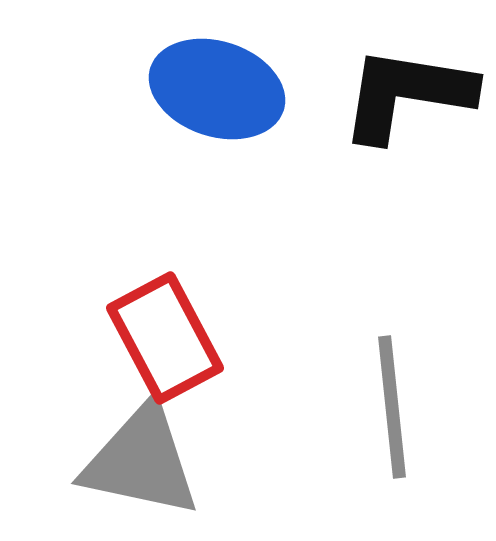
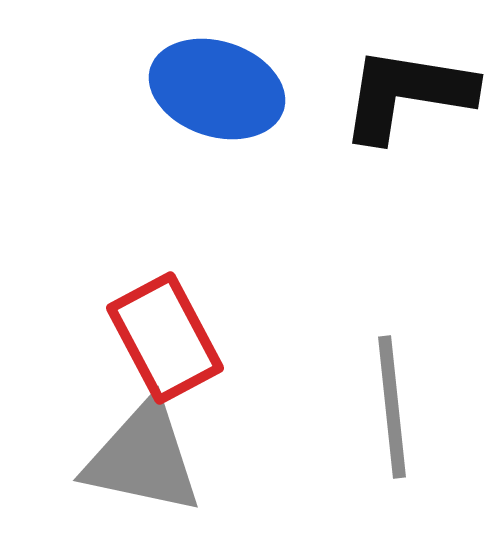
gray triangle: moved 2 px right, 3 px up
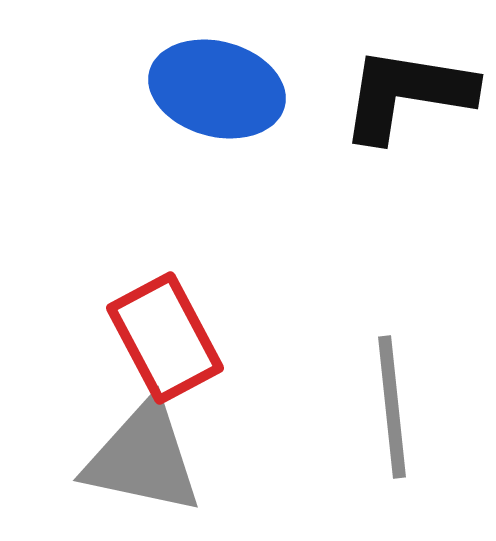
blue ellipse: rotated 3 degrees counterclockwise
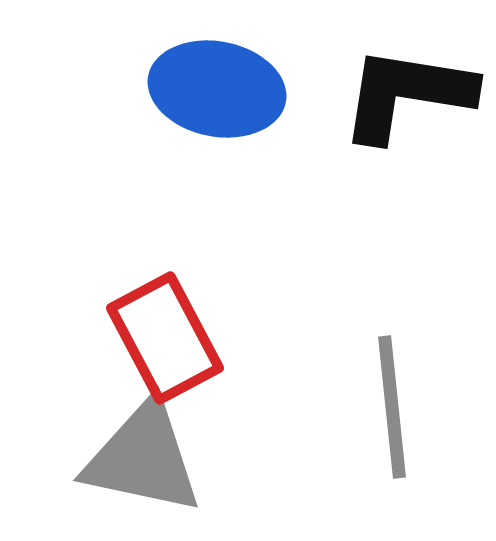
blue ellipse: rotated 4 degrees counterclockwise
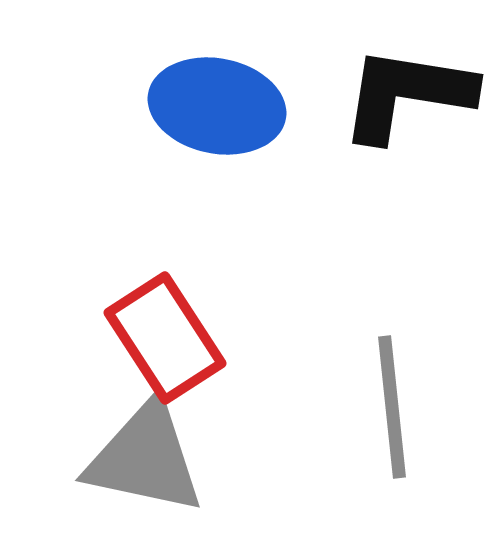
blue ellipse: moved 17 px down
red rectangle: rotated 5 degrees counterclockwise
gray triangle: moved 2 px right
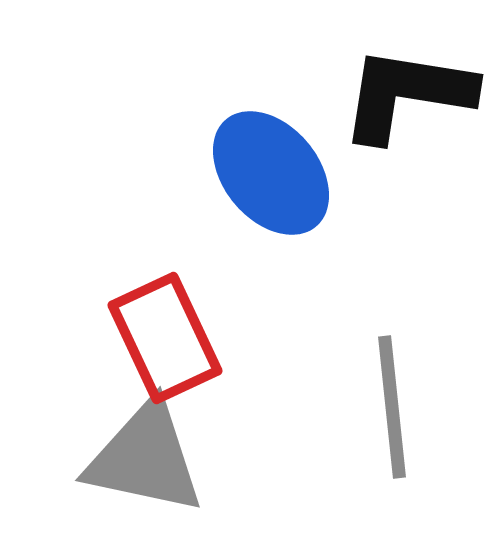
blue ellipse: moved 54 px right, 67 px down; rotated 39 degrees clockwise
red rectangle: rotated 8 degrees clockwise
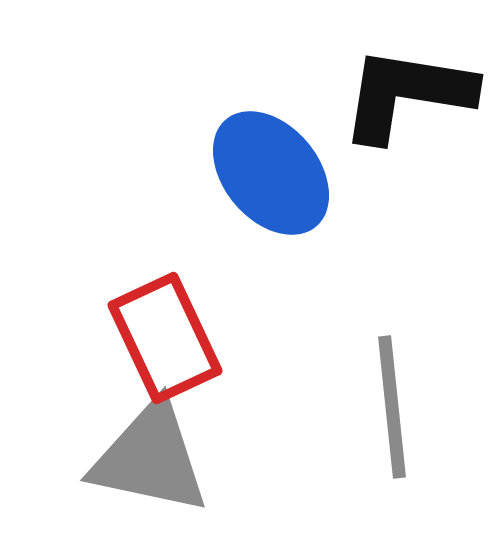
gray triangle: moved 5 px right
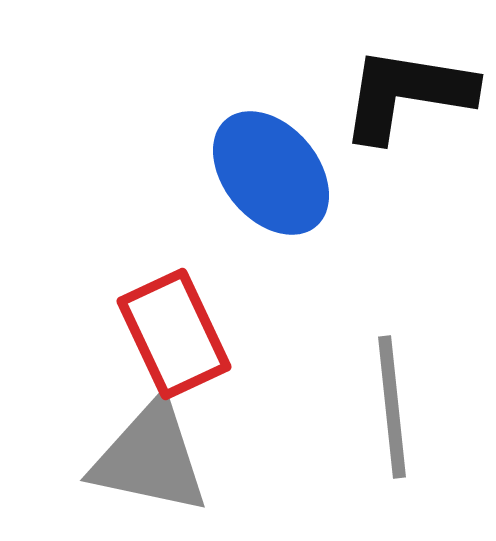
red rectangle: moved 9 px right, 4 px up
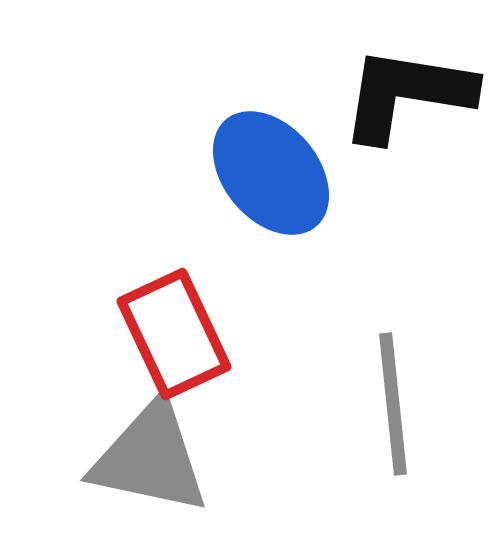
gray line: moved 1 px right, 3 px up
